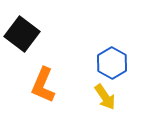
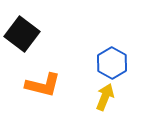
orange L-shape: rotated 99 degrees counterclockwise
yellow arrow: rotated 124 degrees counterclockwise
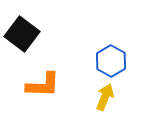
blue hexagon: moved 1 px left, 2 px up
orange L-shape: rotated 12 degrees counterclockwise
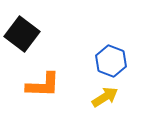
blue hexagon: rotated 8 degrees counterclockwise
yellow arrow: rotated 36 degrees clockwise
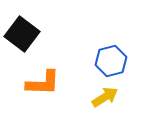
blue hexagon: rotated 24 degrees clockwise
orange L-shape: moved 2 px up
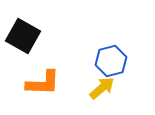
black square: moved 1 px right, 2 px down; rotated 8 degrees counterclockwise
yellow arrow: moved 3 px left, 9 px up; rotated 8 degrees counterclockwise
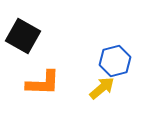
blue hexagon: moved 4 px right
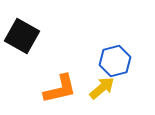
black square: moved 1 px left
orange L-shape: moved 17 px right, 6 px down; rotated 15 degrees counterclockwise
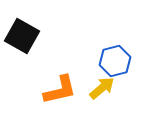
orange L-shape: moved 1 px down
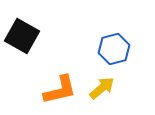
blue hexagon: moved 1 px left, 12 px up
